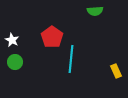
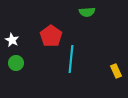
green semicircle: moved 8 px left, 1 px down
red pentagon: moved 1 px left, 1 px up
green circle: moved 1 px right, 1 px down
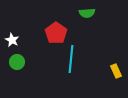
green semicircle: moved 1 px down
red pentagon: moved 5 px right, 3 px up
green circle: moved 1 px right, 1 px up
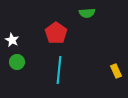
cyan line: moved 12 px left, 11 px down
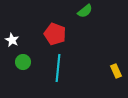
green semicircle: moved 2 px left, 2 px up; rotated 35 degrees counterclockwise
red pentagon: moved 1 px left, 1 px down; rotated 15 degrees counterclockwise
green circle: moved 6 px right
cyan line: moved 1 px left, 2 px up
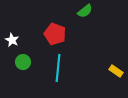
yellow rectangle: rotated 32 degrees counterclockwise
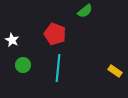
green circle: moved 3 px down
yellow rectangle: moved 1 px left
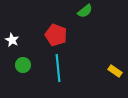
red pentagon: moved 1 px right, 1 px down
cyan line: rotated 12 degrees counterclockwise
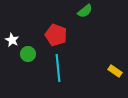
green circle: moved 5 px right, 11 px up
